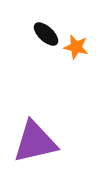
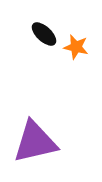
black ellipse: moved 2 px left
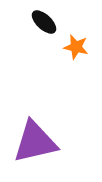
black ellipse: moved 12 px up
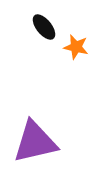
black ellipse: moved 5 px down; rotated 8 degrees clockwise
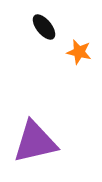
orange star: moved 3 px right, 5 px down
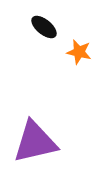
black ellipse: rotated 12 degrees counterclockwise
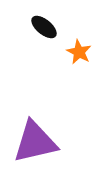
orange star: rotated 15 degrees clockwise
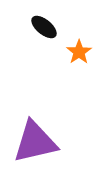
orange star: rotated 10 degrees clockwise
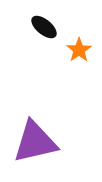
orange star: moved 2 px up
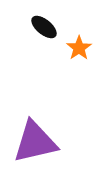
orange star: moved 2 px up
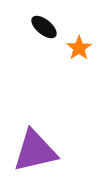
purple triangle: moved 9 px down
